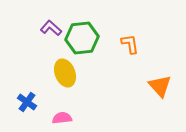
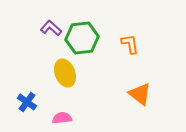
orange triangle: moved 20 px left, 8 px down; rotated 10 degrees counterclockwise
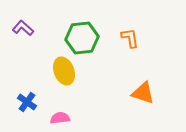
purple L-shape: moved 28 px left
orange L-shape: moved 6 px up
yellow ellipse: moved 1 px left, 2 px up
orange triangle: moved 3 px right, 1 px up; rotated 20 degrees counterclockwise
pink semicircle: moved 2 px left
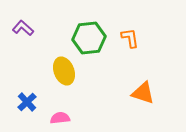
green hexagon: moved 7 px right
blue cross: rotated 12 degrees clockwise
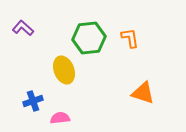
yellow ellipse: moved 1 px up
blue cross: moved 6 px right, 1 px up; rotated 24 degrees clockwise
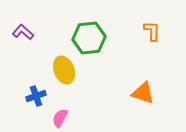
purple L-shape: moved 4 px down
orange L-shape: moved 22 px right, 7 px up; rotated 10 degrees clockwise
blue cross: moved 3 px right, 5 px up
pink semicircle: rotated 54 degrees counterclockwise
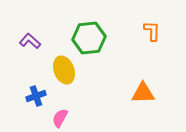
purple L-shape: moved 7 px right, 9 px down
orange triangle: rotated 20 degrees counterclockwise
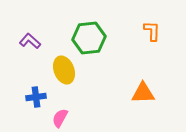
blue cross: moved 1 px down; rotated 12 degrees clockwise
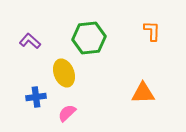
yellow ellipse: moved 3 px down
pink semicircle: moved 7 px right, 5 px up; rotated 18 degrees clockwise
